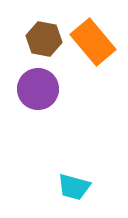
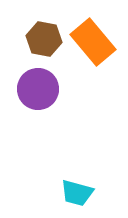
cyan trapezoid: moved 3 px right, 6 px down
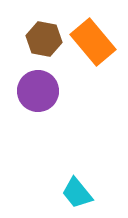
purple circle: moved 2 px down
cyan trapezoid: rotated 36 degrees clockwise
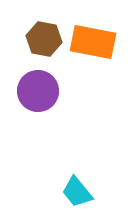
orange rectangle: rotated 39 degrees counterclockwise
cyan trapezoid: moved 1 px up
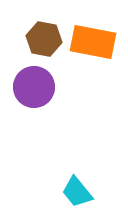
purple circle: moved 4 px left, 4 px up
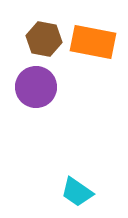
purple circle: moved 2 px right
cyan trapezoid: rotated 16 degrees counterclockwise
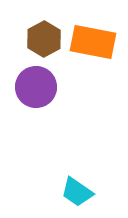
brown hexagon: rotated 20 degrees clockwise
